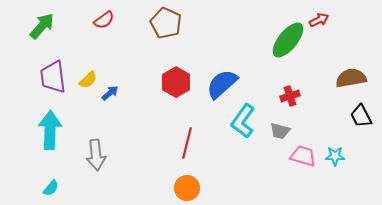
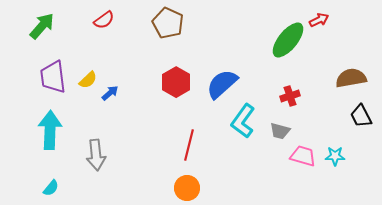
brown pentagon: moved 2 px right
red line: moved 2 px right, 2 px down
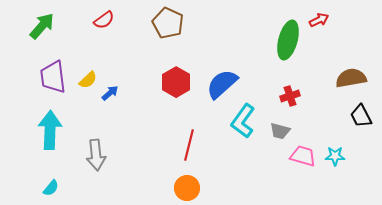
green ellipse: rotated 24 degrees counterclockwise
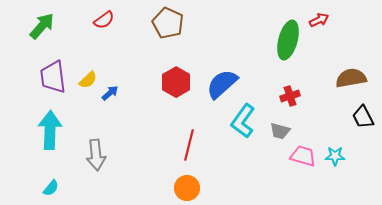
black trapezoid: moved 2 px right, 1 px down
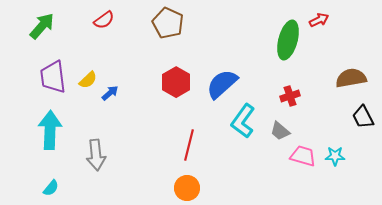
gray trapezoid: rotated 25 degrees clockwise
